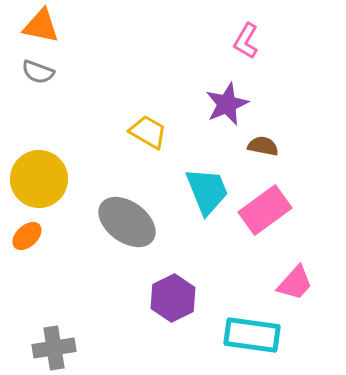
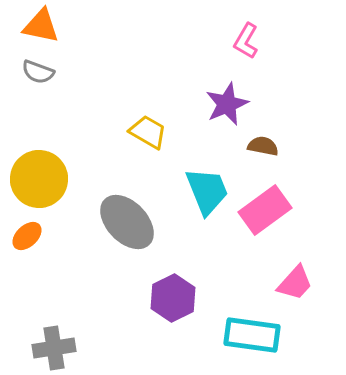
gray ellipse: rotated 10 degrees clockwise
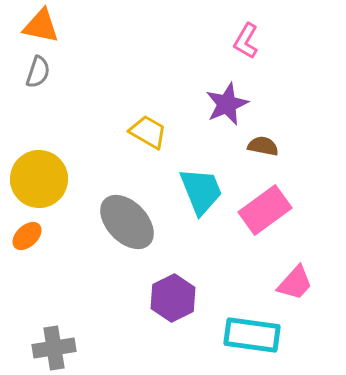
gray semicircle: rotated 92 degrees counterclockwise
cyan trapezoid: moved 6 px left
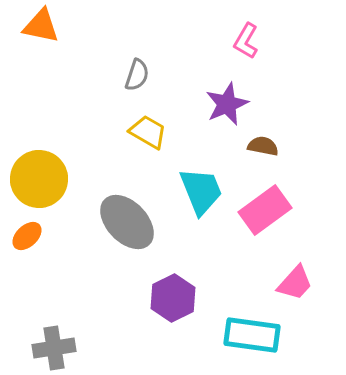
gray semicircle: moved 99 px right, 3 px down
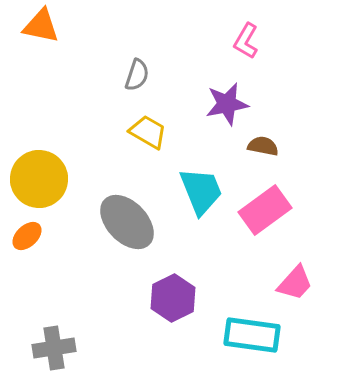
purple star: rotated 12 degrees clockwise
